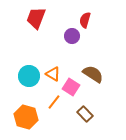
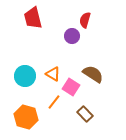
red trapezoid: moved 3 px left; rotated 35 degrees counterclockwise
cyan circle: moved 4 px left
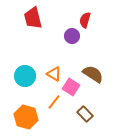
orange triangle: moved 1 px right
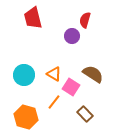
cyan circle: moved 1 px left, 1 px up
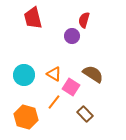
red semicircle: moved 1 px left
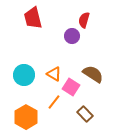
orange hexagon: rotated 15 degrees clockwise
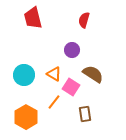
purple circle: moved 14 px down
brown rectangle: rotated 35 degrees clockwise
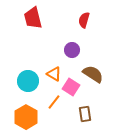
cyan circle: moved 4 px right, 6 px down
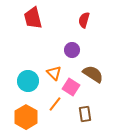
orange triangle: moved 1 px up; rotated 14 degrees clockwise
orange line: moved 1 px right, 2 px down
